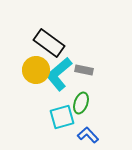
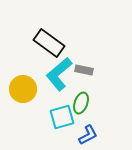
yellow circle: moved 13 px left, 19 px down
blue L-shape: rotated 105 degrees clockwise
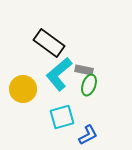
green ellipse: moved 8 px right, 18 px up
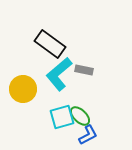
black rectangle: moved 1 px right, 1 px down
green ellipse: moved 9 px left, 31 px down; rotated 65 degrees counterclockwise
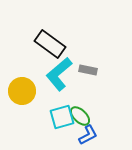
gray rectangle: moved 4 px right
yellow circle: moved 1 px left, 2 px down
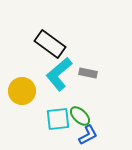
gray rectangle: moved 3 px down
cyan square: moved 4 px left, 2 px down; rotated 10 degrees clockwise
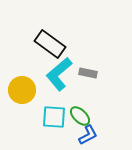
yellow circle: moved 1 px up
cyan square: moved 4 px left, 2 px up; rotated 10 degrees clockwise
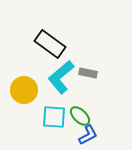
cyan L-shape: moved 2 px right, 3 px down
yellow circle: moved 2 px right
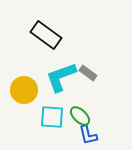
black rectangle: moved 4 px left, 9 px up
gray rectangle: rotated 24 degrees clockwise
cyan L-shape: rotated 20 degrees clockwise
cyan square: moved 2 px left
blue L-shape: rotated 105 degrees clockwise
